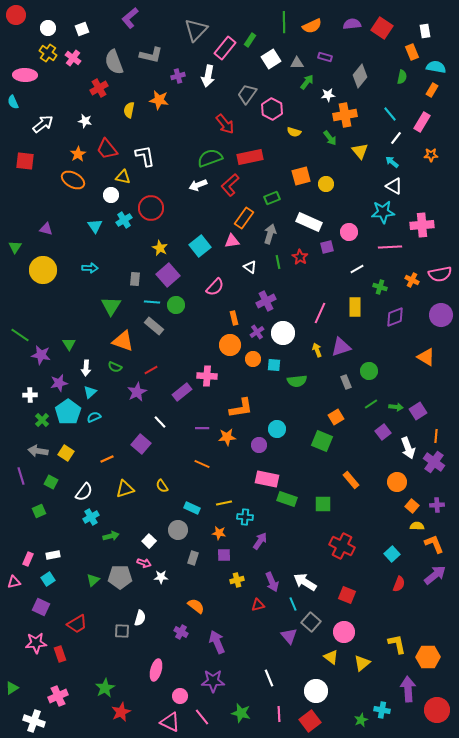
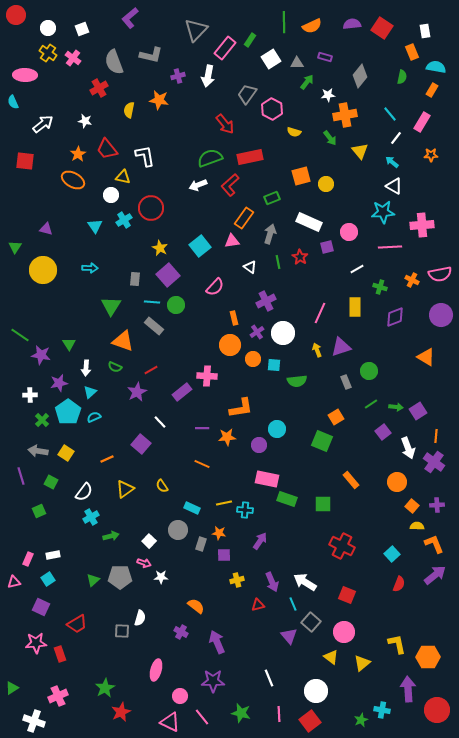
yellow triangle at (125, 489): rotated 18 degrees counterclockwise
cyan cross at (245, 517): moved 7 px up
gray rectangle at (193, 558): moved 8 px right, 14 px up
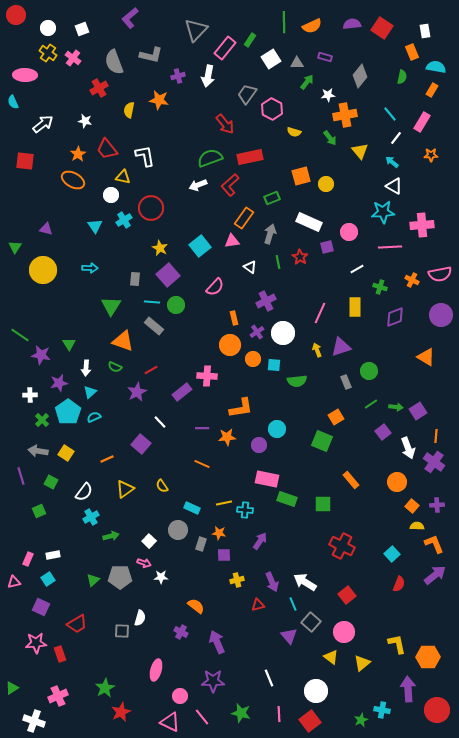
red square at (347, 595): rotated 30 degrees clockwise
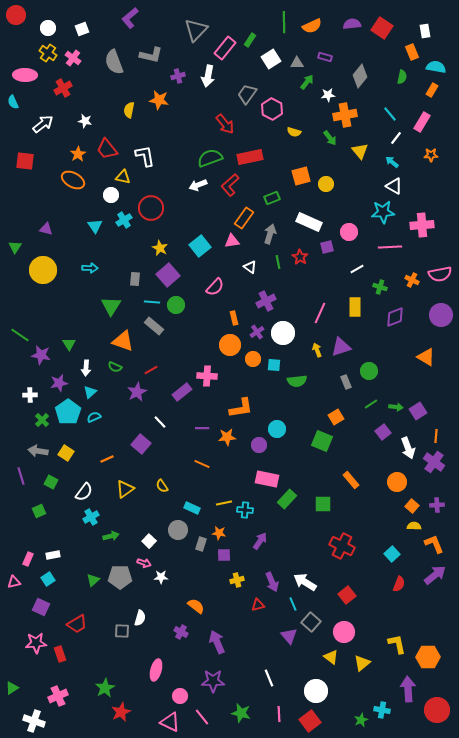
red cross at (99, 88): moved 36 px left
green rectangle at (287, 499): rotated 66 degrees counterclockwise
yellow semicircle at (417, 526): moved 3 px left
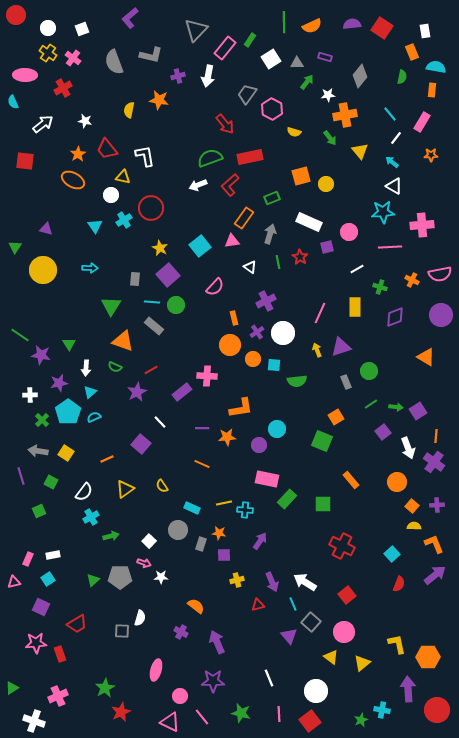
orange rectangle at (432, 90): rotated 24 degrees counterclockwise
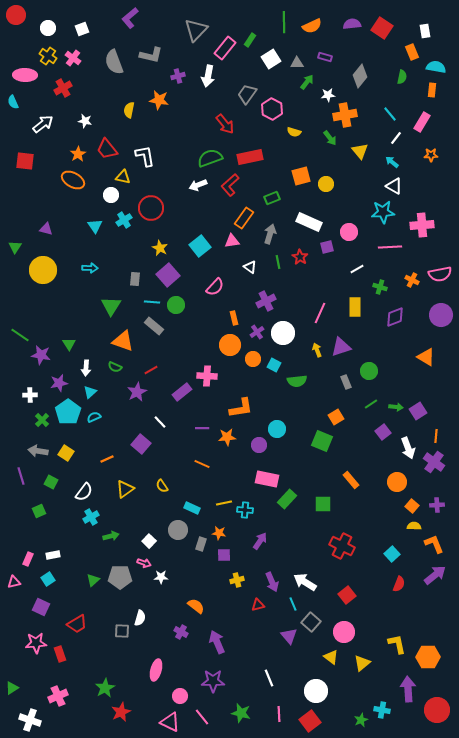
yellow cross at (48, 53): moved 3 px down
cyan square at (274, 365): rotated 24 degrees clockwise
white cross at (34, 721): moved 4 px left, 1 px up
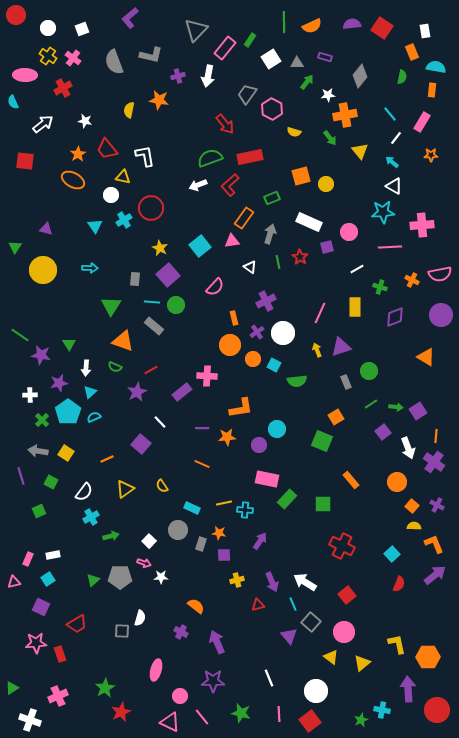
purple cross at (437, 505): rotated 32 degrees clockwise
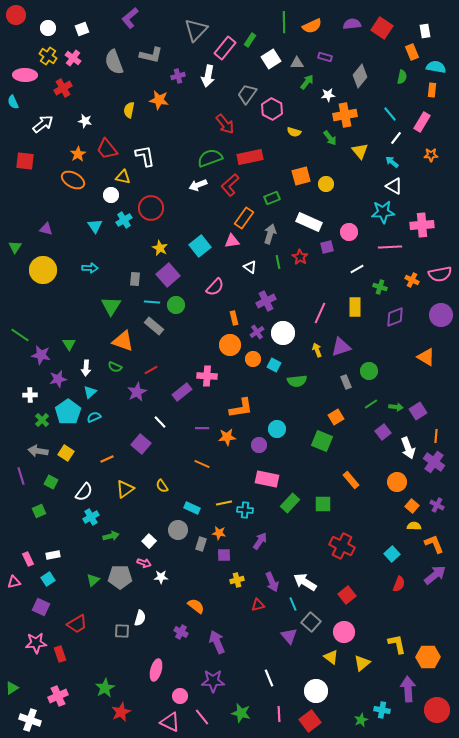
purple star at (59, 383): moved 1 px left, 4 px up
green rectangle at (287, 499): moved 3 px right, 4 px down
pink rectangle at (28, 559): rotated 48 degrees counterclockwise
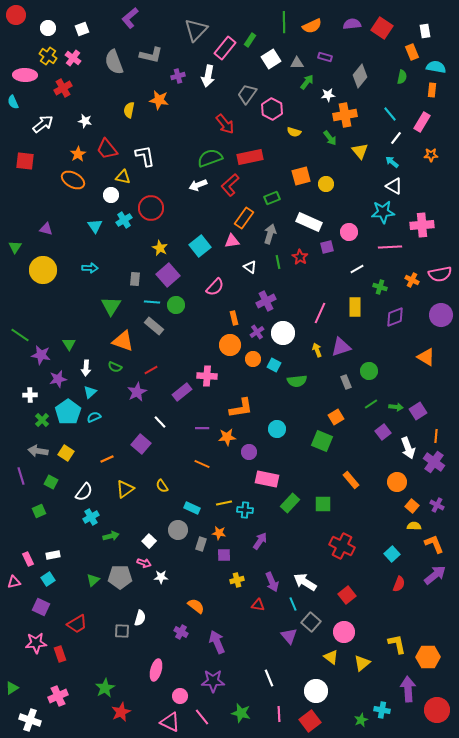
purple circle at (259, 445): moved 10 px left, 7 px down
red triangle at (258, 605): rotated 24 degrees clockwise
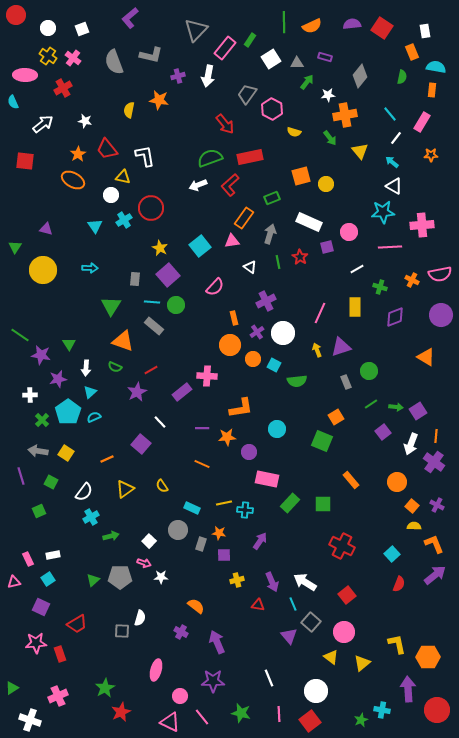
white arrow at (408, 448): moved 3 px right, 4 px up; rotated 40 degrees clockwise
